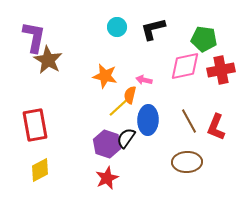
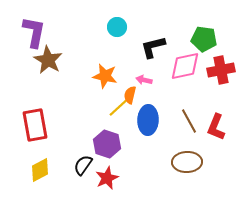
black L-shape: moved 18 px down
purple L-shape: moved 5 px up
black semicircle: moved 43 px left, 27 px down
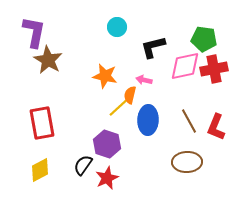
red cross: moved 7 px left, 1 px up
red rectangle: moved 7 px right, 2 px up
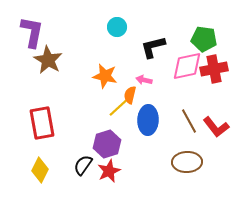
purple L-shape: moved 2 px left
pink diamond: moved 2 px right
red L-shape: rotated 60 degrees counterclockwise
purple hexagon: rotated 24 degrees clockwise
yellow diamond: rotated 35 degrees counterclockwise
red star: moved 2 px right, 7 px up
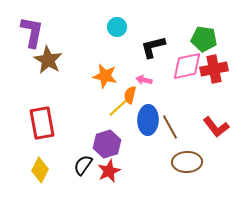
brown line: moved 19 px left, 6 px down
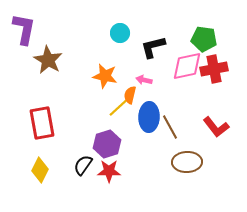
cyan circle: moved 3 px right, 6 px down
purple L-shape: moved 8 px left, 3 px up
blue ellipse: moved 1 px right, 3 px up
red star: rotated 25 degrees clockwise
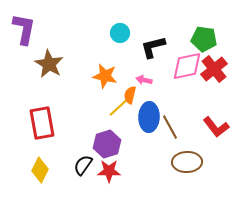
brown star: moved 1 px right, 4 px down
red cross: rotated 28 degrees counterclockwise
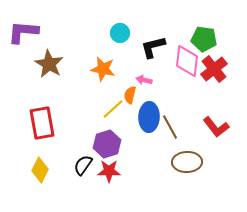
purple L-shape: moved 1 px left, 3 px down; rotated 96 degrees counterclockwise
pink diamond: moved 5 px up; rotated 72 degrees counterclockwise
orange star: moved 2 px left, 7 px up
yellow line: moved 6 px left, 2 px down
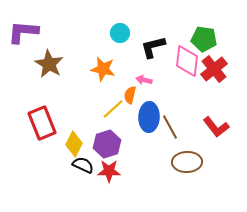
red rectangle: rotated 12 degrees counterclockwise
black semicircle: rotated 80 degrees clockwise
yellow diamond: moved 34 px right, 26 px up
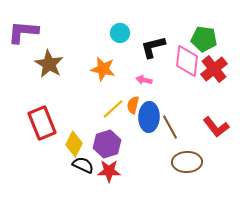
orange semicircle: moved 3 px right, 10 px down
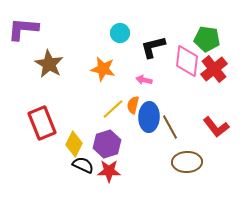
purple L-shape: moved 3 px up
green pentagon: moved 3 px right
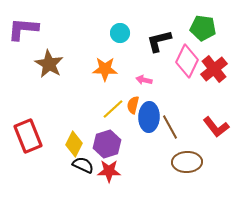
green pentagon: moved 4 px left, 11 px up
black L-shape: moved 6 px right, 6 px up
pink diamond: rotated 20 degrees clockwise
orange star: moved 2 px right; rotated 10 degrees counterclockwise
red rectangle: moved 14 px left, 13 px down
